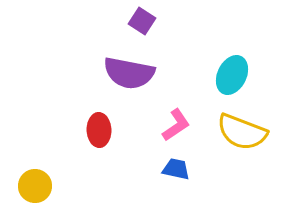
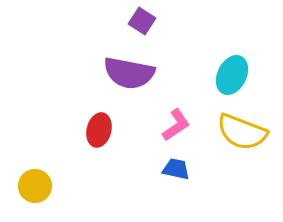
red ellipse: rotated 16 degrees clockwise
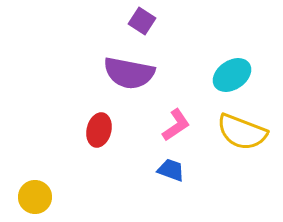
cyan ellipse: rotated 30 degrees clockwise
blue trapezoid: moved 5 px left, 1 px down; rotated 8 degrees clockwise
yellow circle: moved 11 px down
